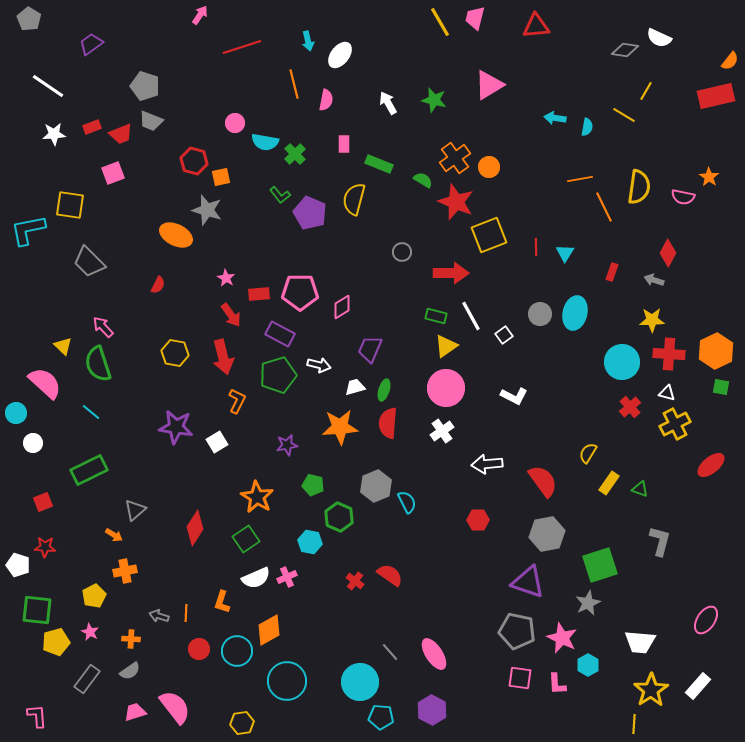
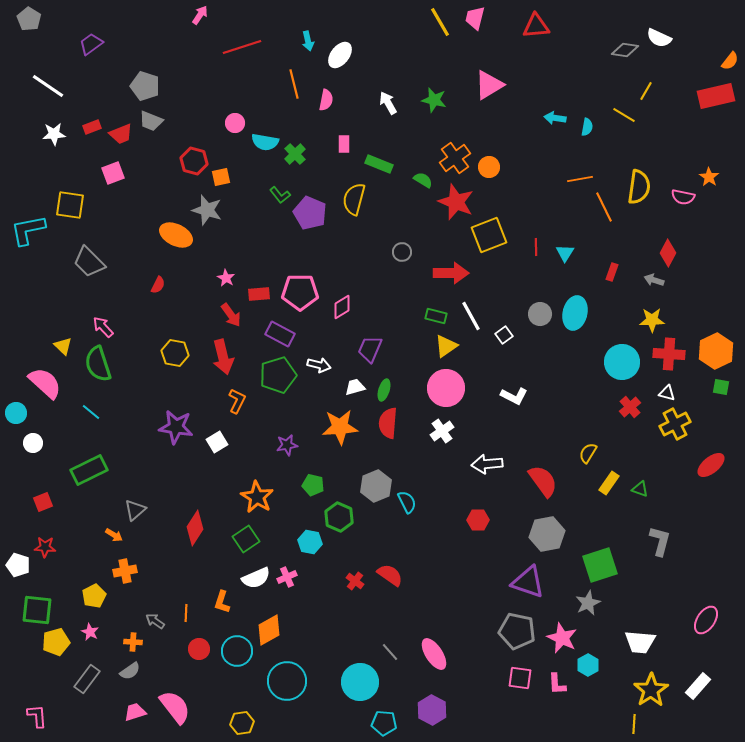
gray arrow at (159, 616): moved 4 px left, 5 px down; rotated 18 degrees clockwise
orange cross at (131, 639): moved 2 px right, 3 px down
cyan pentagon at (381, 717): moved 3 px right, 6 px down
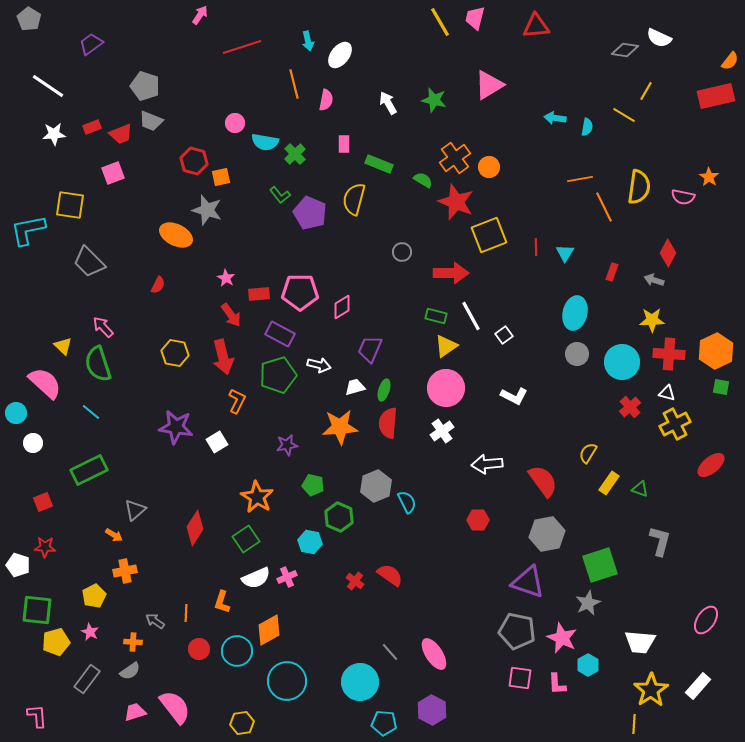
gray circle at (540, 314): moved 37 px right, 40 px down
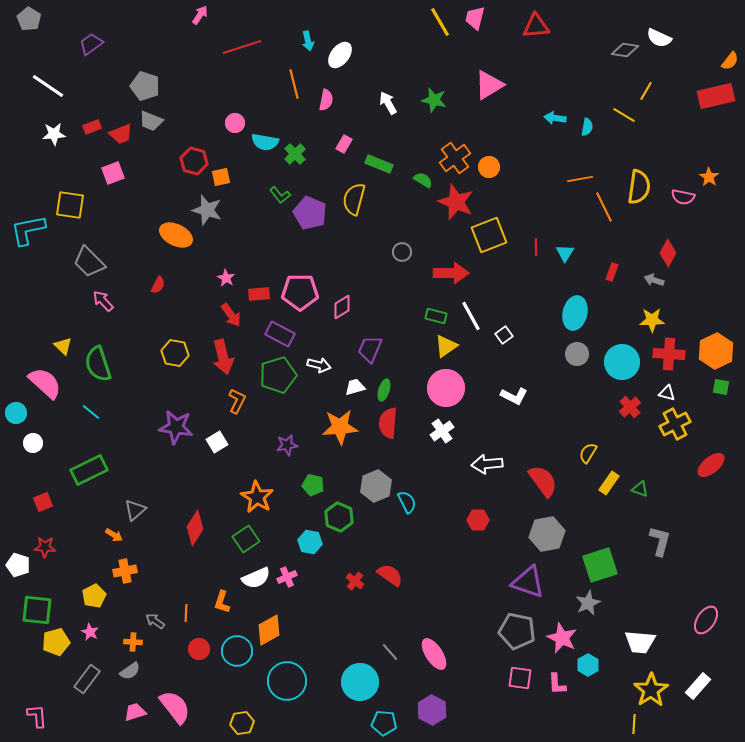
pink rectangle at (344, 144): rotated 30 degrees clockwise
pink arrow at (103, 327): moved 26 px up
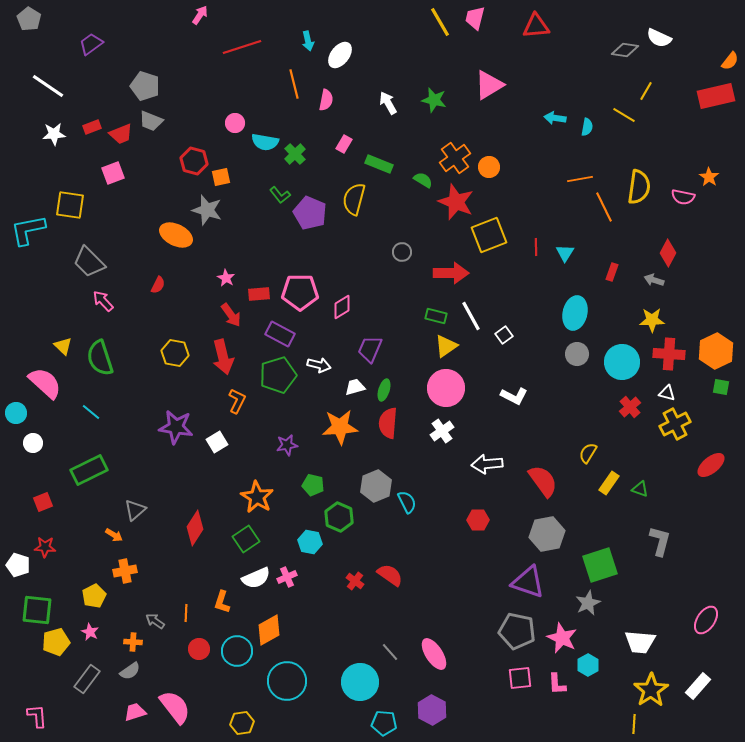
green semicircle at (98, 364): moved 2 px right, 6 px up
pink square at (520, 678): rotated 15 degrees counterclockwise
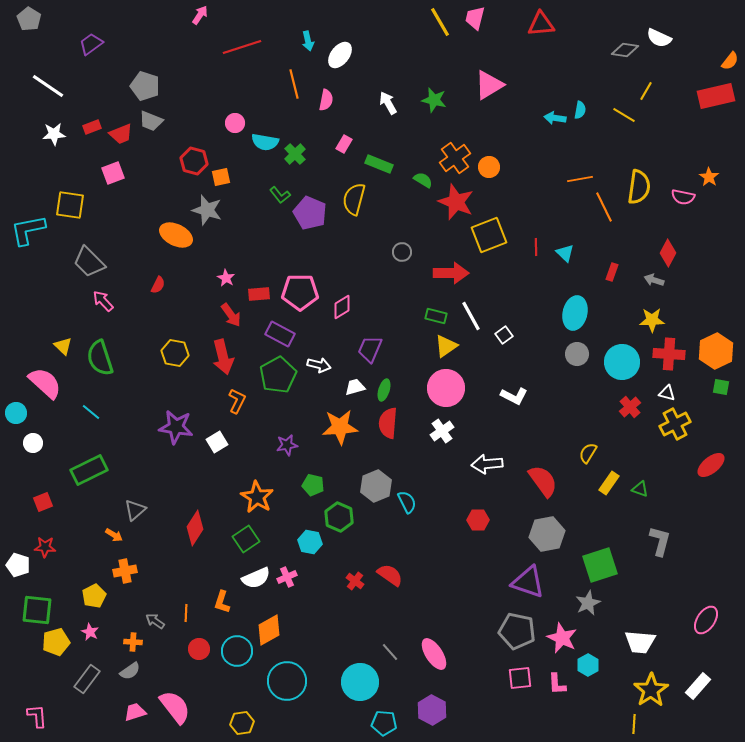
red triangle at (536, 26): moved 5 px right, 2 px up
cyan semicircle at (587, 127): moved 7 px left, 17 px up
cyan triangle at (565, 253): rotated 18 degrees counterclockwise
green pentagon at (278, 375): rotated 12 degrees counterclockwise
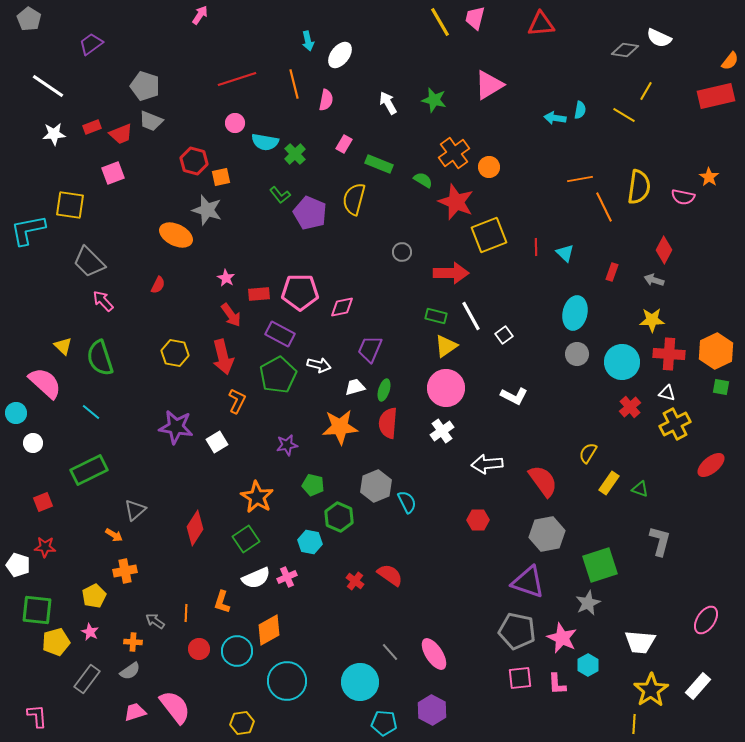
red line at (242, 47): moved 5 px left, 32 px down
orange cross at (455, 158): moved 1 px left, 5 px up
red diamond at (668, 253): moved 4 px left, 3 px up
pink diamond at (342, 307): rotated 20 degrees clockwise
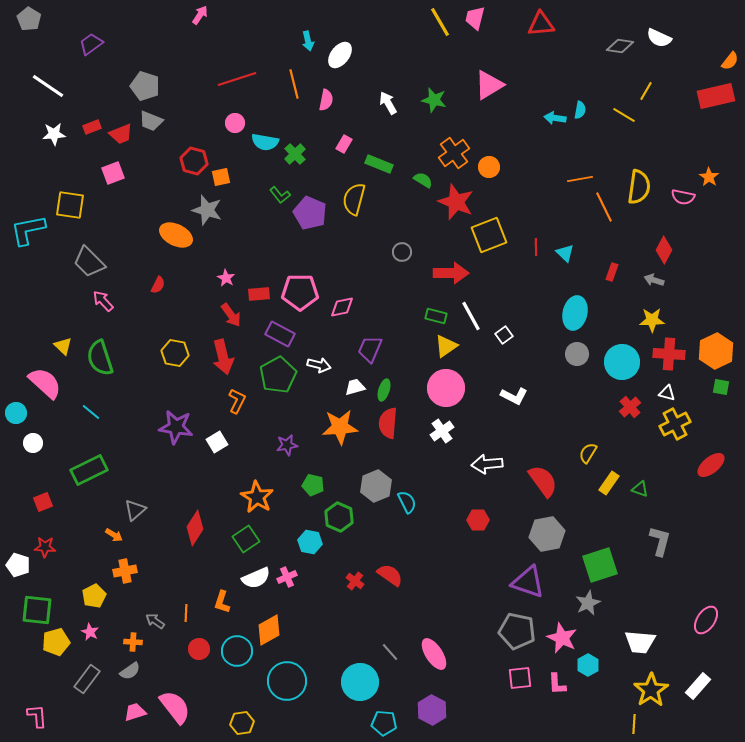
gray diamond at (625, 50): moved 5 px left, 4 px up
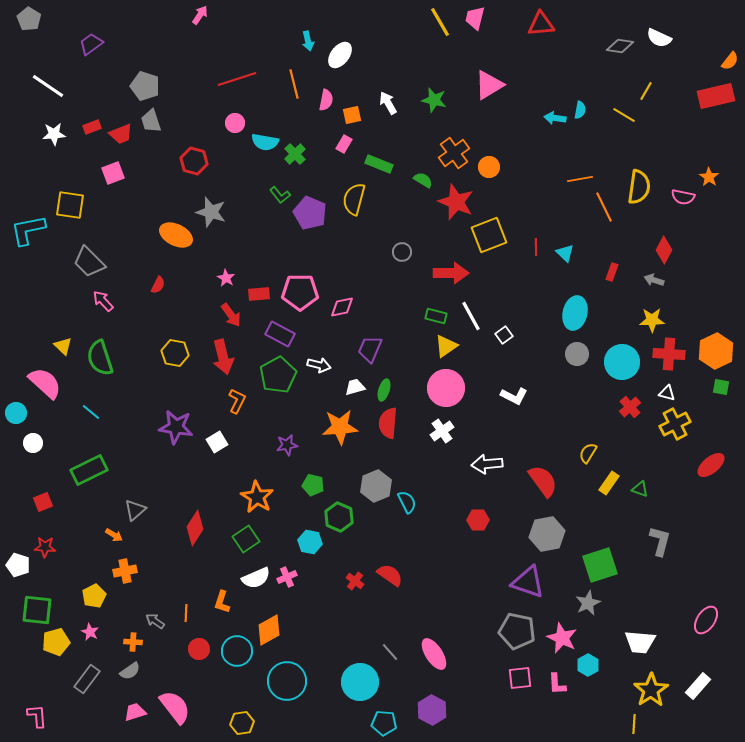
gray trapezoid at (151, 121): rotated 50 degrees clockwise
orange square at (221, 177): moved 131 px right, 62 px up
gray star at (207, 210): moved 4 px right, 2 px down
